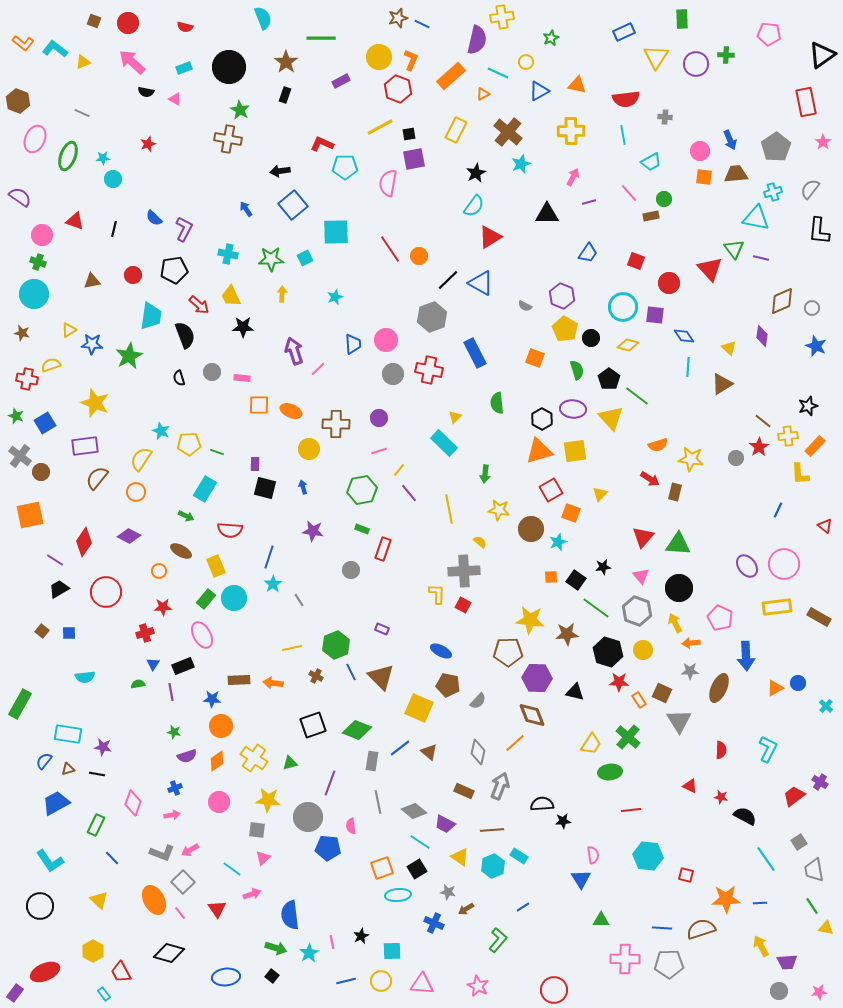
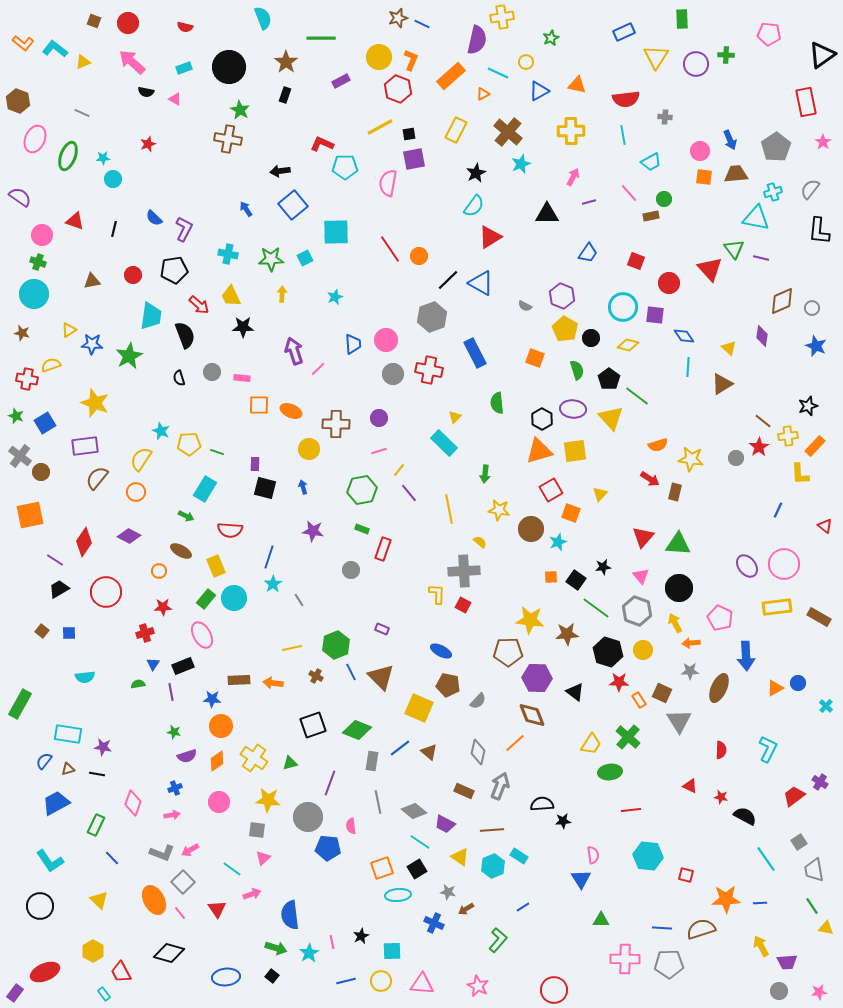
black triangle at (575, 692): rotated 24 degrees clockwise
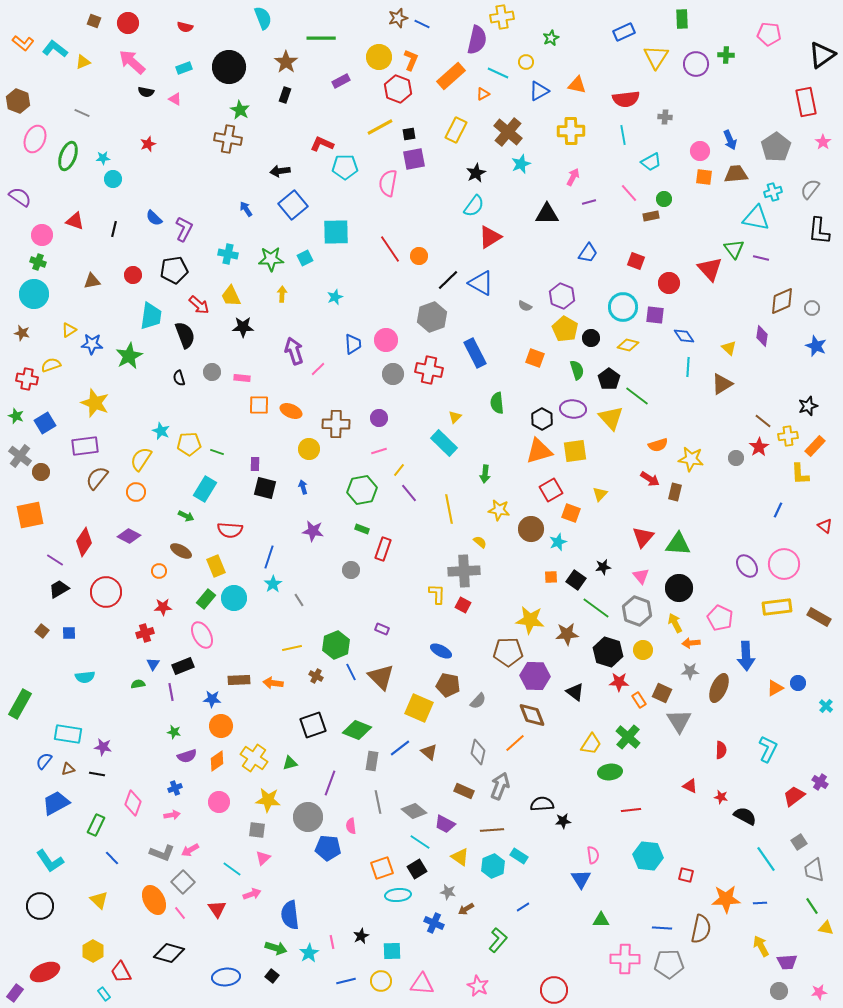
purple hexagon at (537, 678): moved 2 px left, 2 px up
brown semicircle at (701, 929): rotated 120 degrees clockwise
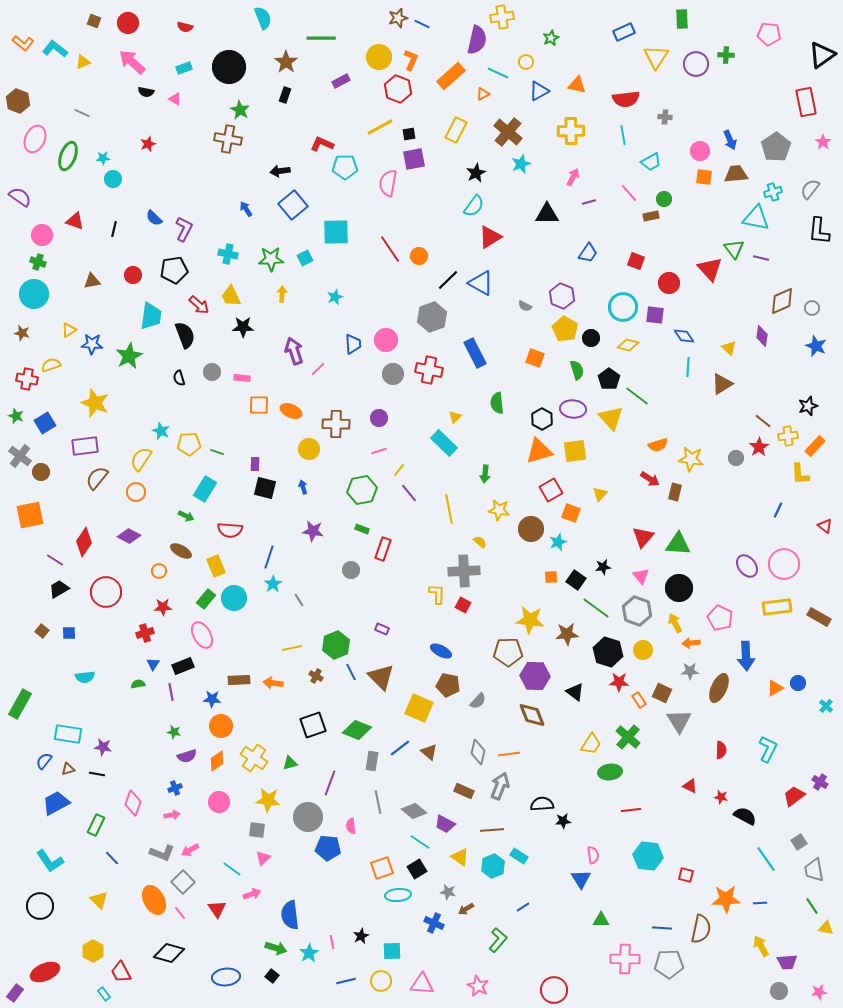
orange line at (515, 743): moved 6 px left, 11 px down; rotated 35 degrees clockwise
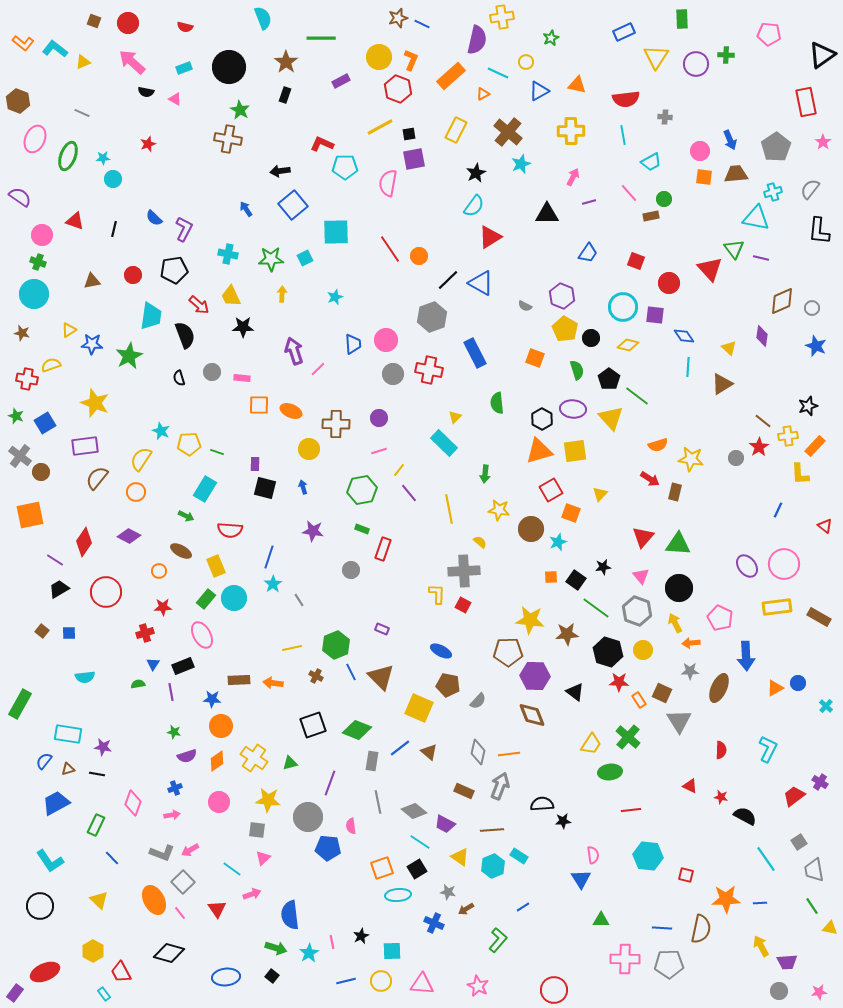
yellow triangle at (826, 928): moved 4 px right
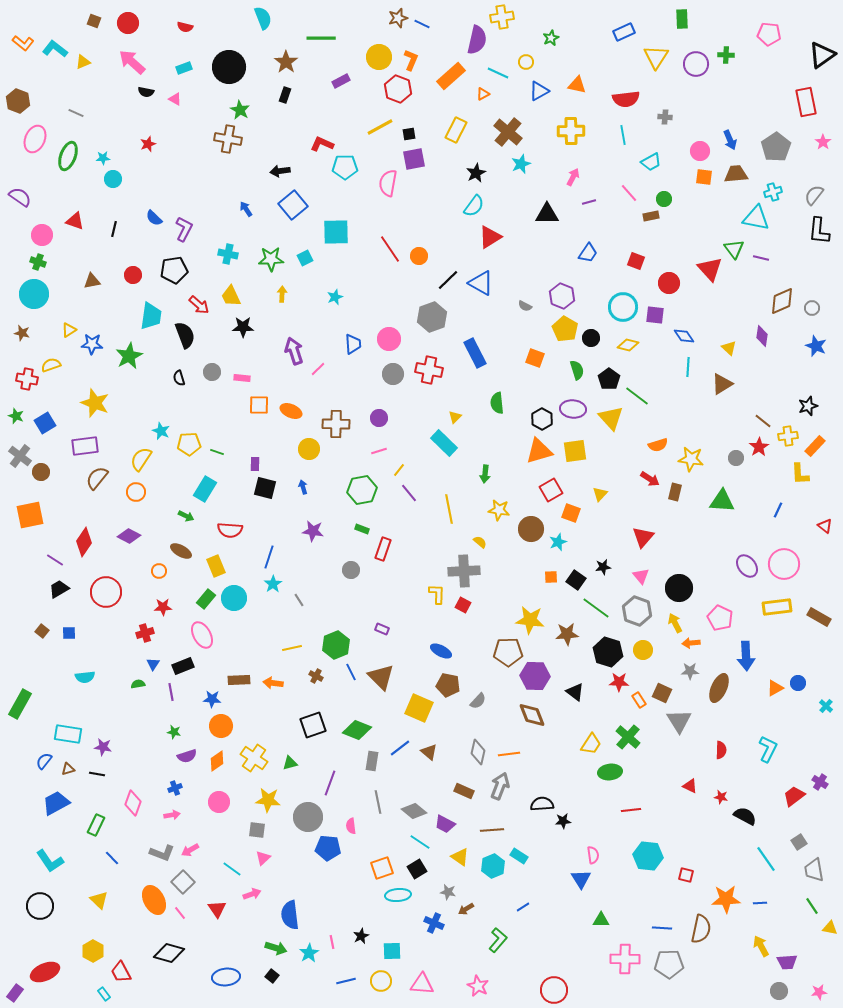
gray line at (82, 113): moved 6 px left
gray semicircle at (810, 189): moved 4 px right, 6 px down
pink circle at (386, 340): moved 3 px right, 1 px up
green triangle at (678, 544): moved 44 px right, 43 px up
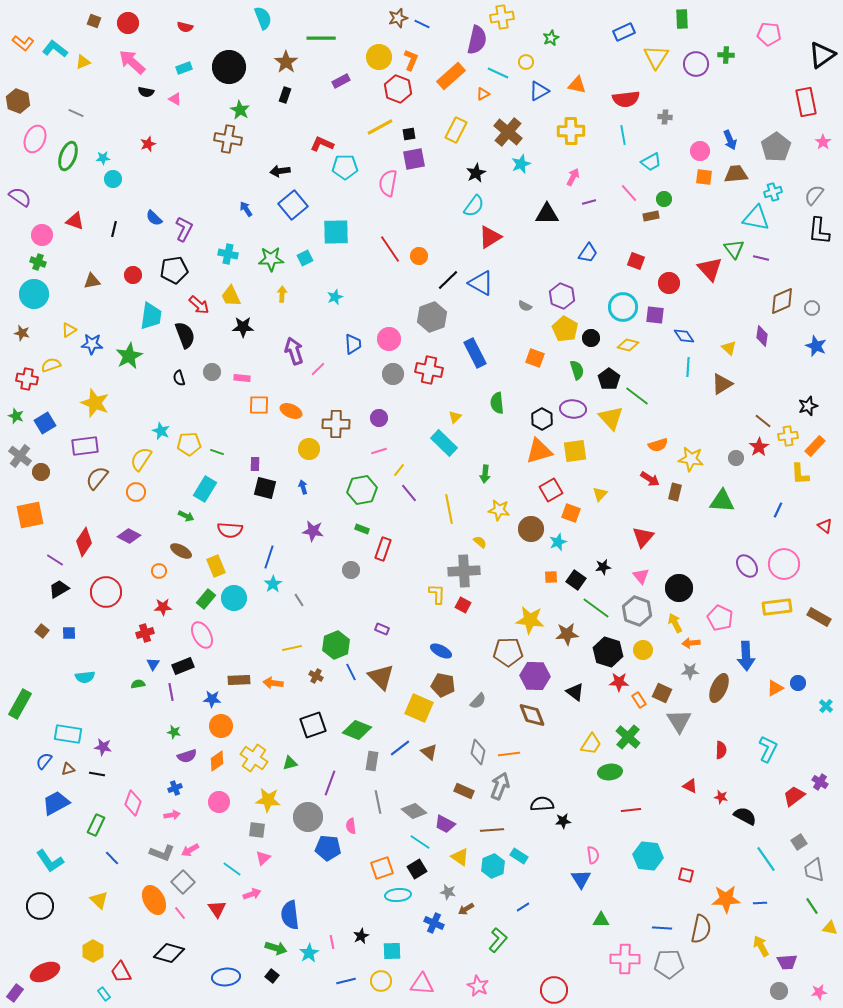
brown pentagon at (448, 685): moved 5 px left
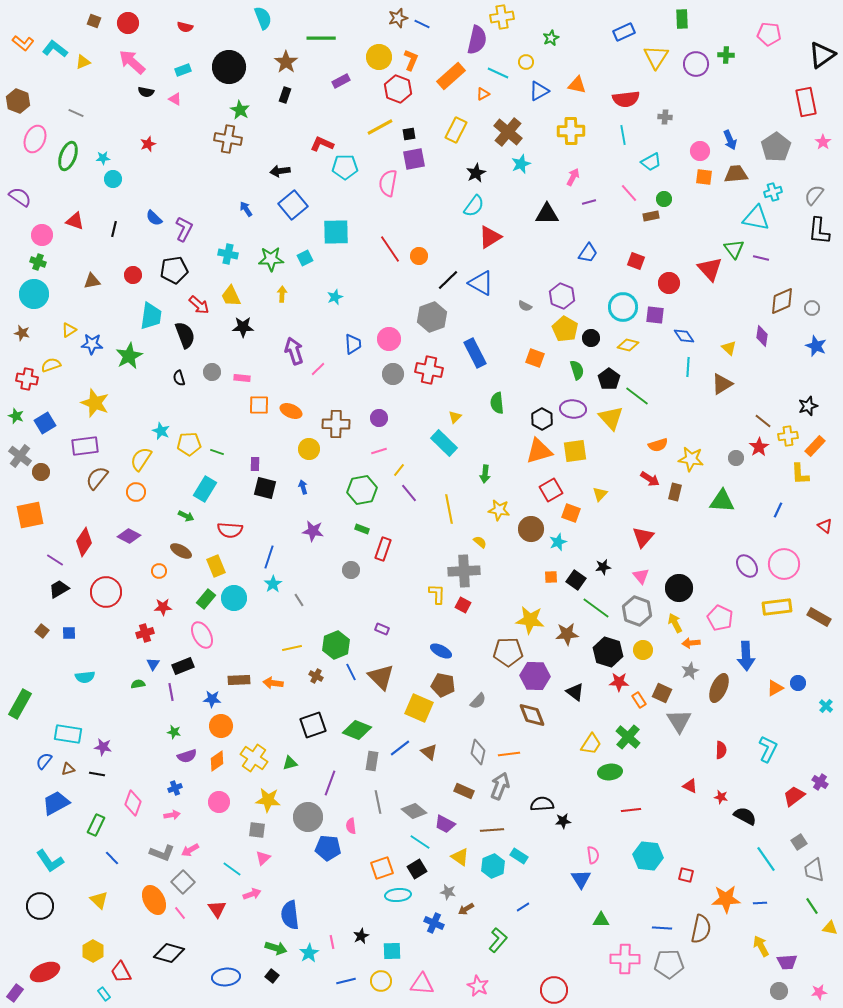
cyan rectangle at (184, 68): moved 1 px left, 2 px down
gray star at (690, 671): rotated 24 degrees counterclockwise
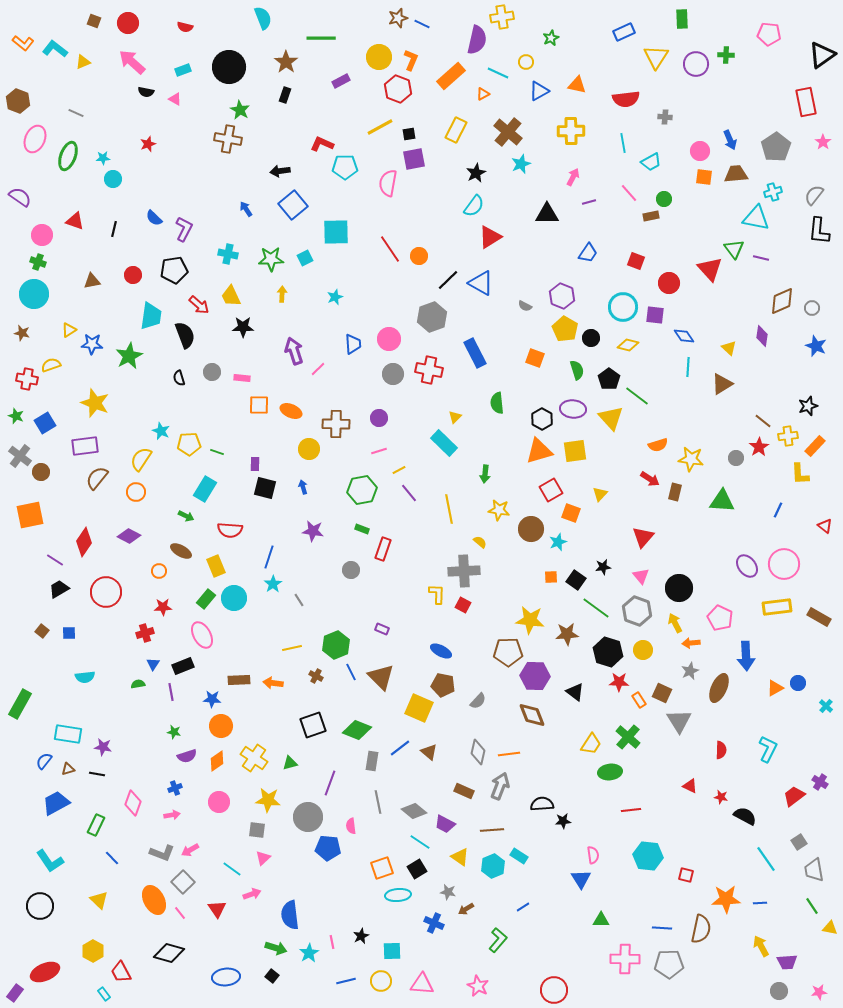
cyan line at (623, 135): moved 8 px down
yellow line at (399, 470): rotated 24 degrees clockwise
